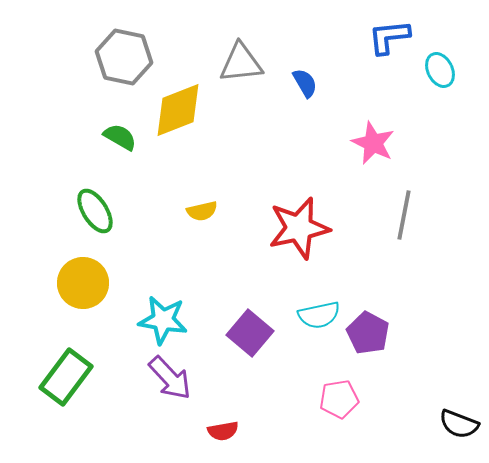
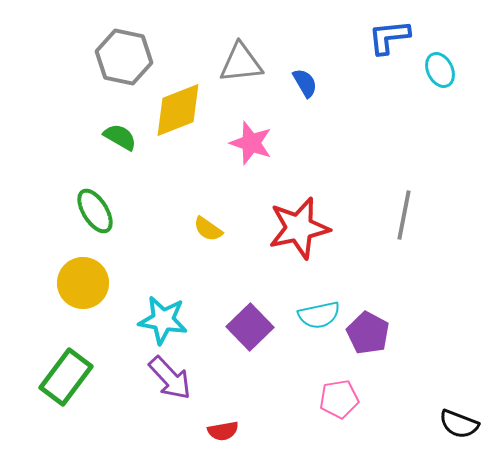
pink star: moved 122 px left; rotated 6 degrees counterclockwise
yellow semicircle: moved 6 px right, 18 px down; rotated 48 degrees clockwise
purple square: moved 6 px up; rotated 6 degrees clockwise
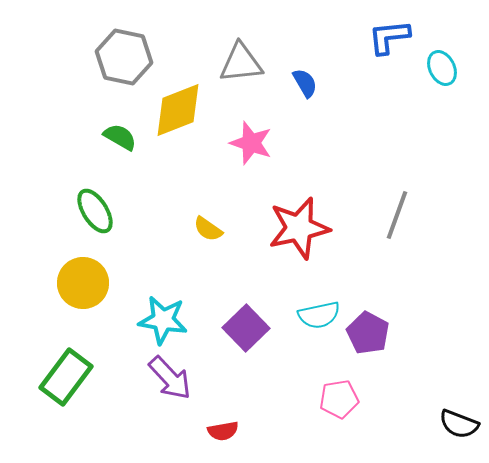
cyan ellipse: moved 2 px right, 2 px up
gray line: moved 7 px left; rotated 9 degrees clockwise
purple square: moved 4 px left, 1 px down
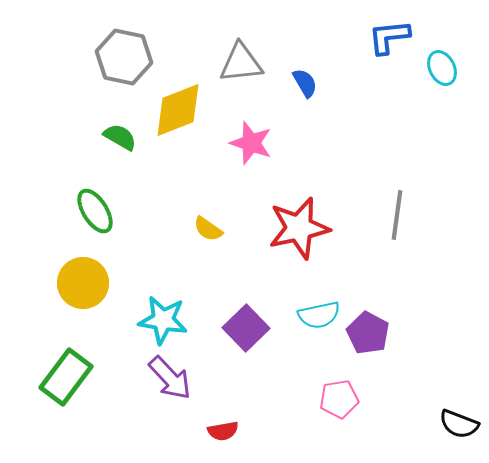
gray line: rotated 12 degrees counterclockwise
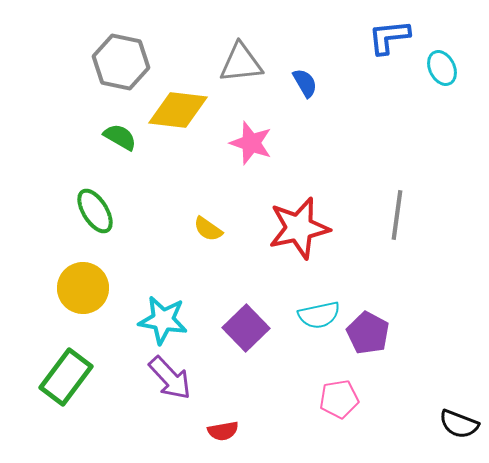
gray hexagon: moved 3 px left, 5 px down
yellow diamond: rotated 28 degrees clockwise
yellow circle: moved 5 px down
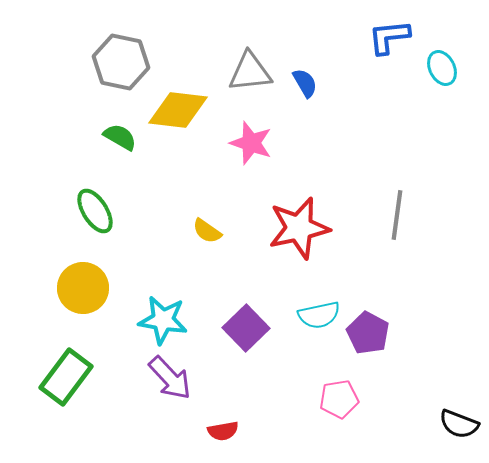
gray triangle: moved 9 px right, 9 px down
yellow semicircle: moved 1 px left, 2 px down
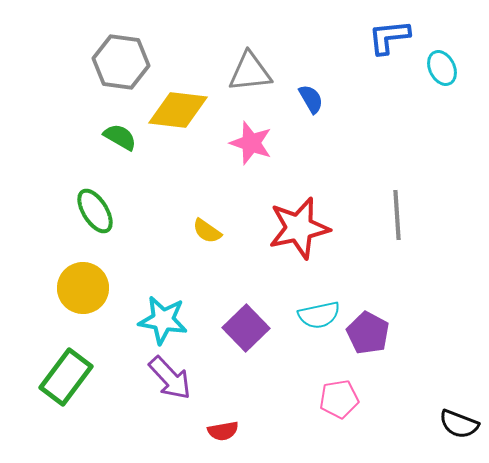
gray hexagon: rotated 4 degrees counterclockwise
blue semicircle: moved 6 px right, 16 px down
gray line: rotated 12 degrees counterclockwise
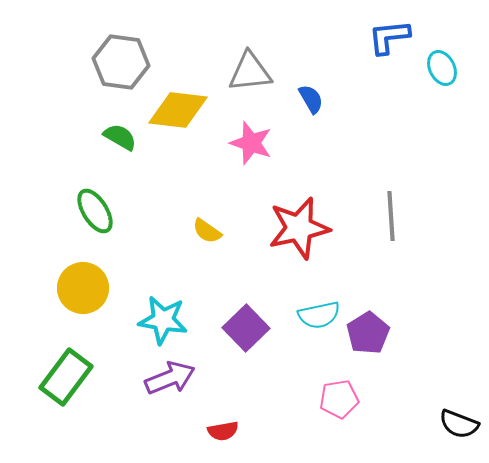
gray line: moved 6 px left, 1 px down
purple pentagon: rotated 12 degrees clockwise
purple arrow: rotated 69 degrees counterclockwise
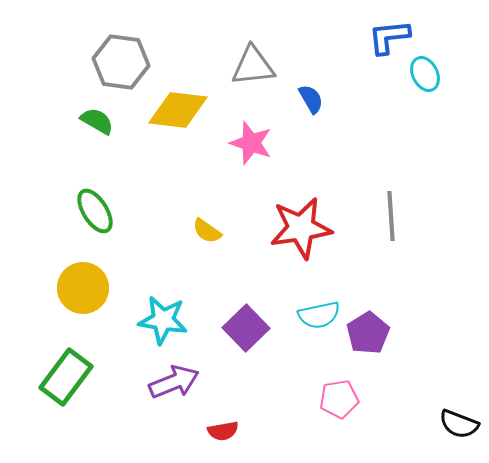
cyan ellipse: moved 17 px left, 6 px down
gray triangle: moved 3 px right, 6 px up
green semicircle: moved 23 px left, 16 px up
red star: moved 2 px right; rotated 4 degrees clockwise
purple arrow: moved 4 px right, 4 px down
